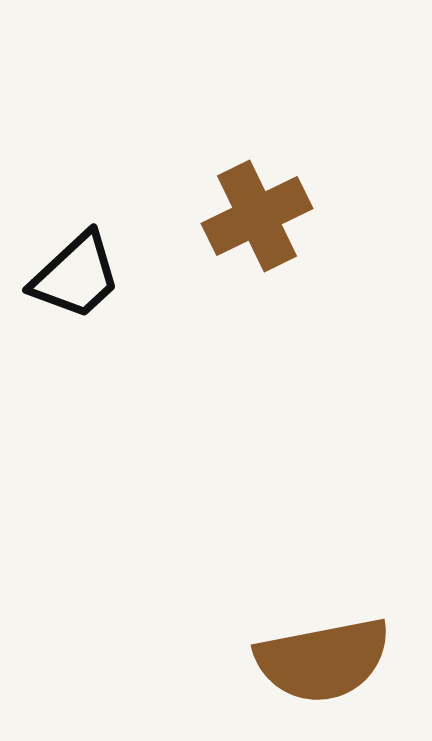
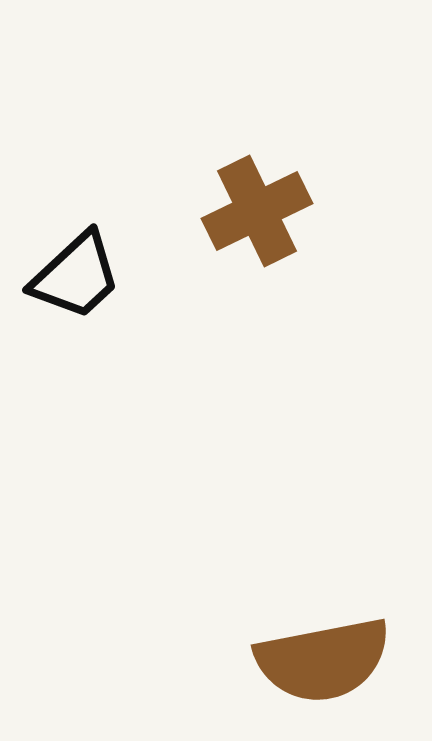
brown cross: moved 5 px up
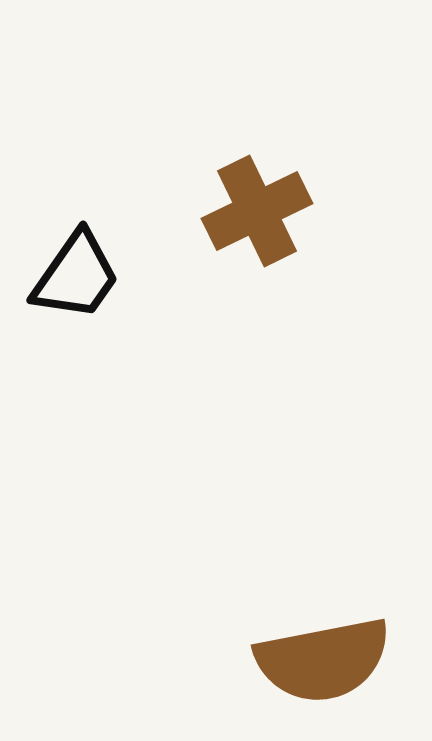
black trapezoid: rotated 12 degrees counterclockwise
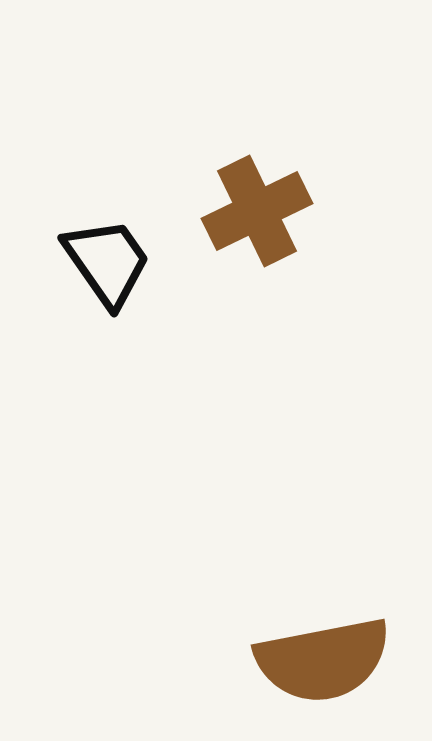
black trapezoid: moved 31 px right, 14 px up; rotated 70 degrees counterclockwise
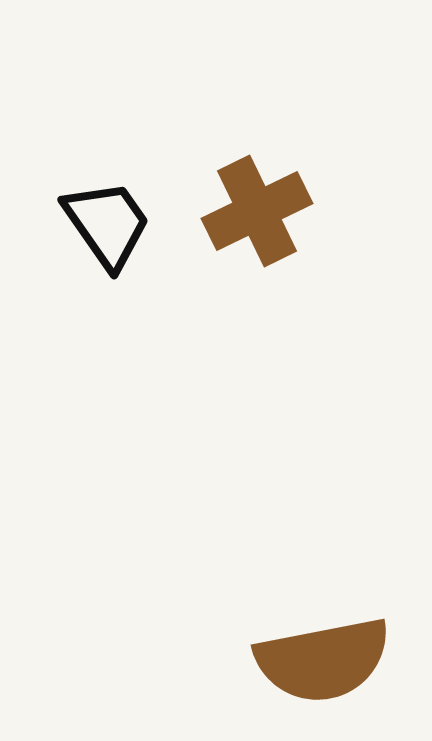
black trapezoid: moved 38 px up
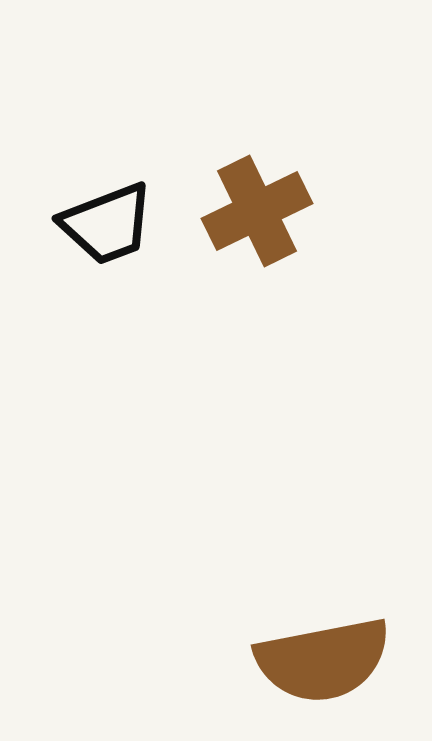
black trapezoid: rotated 104 degrees clockwise
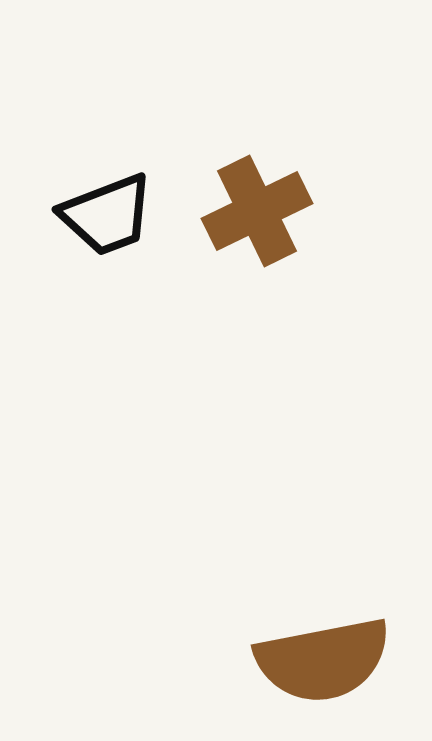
black trapezoid: moved 9 px up
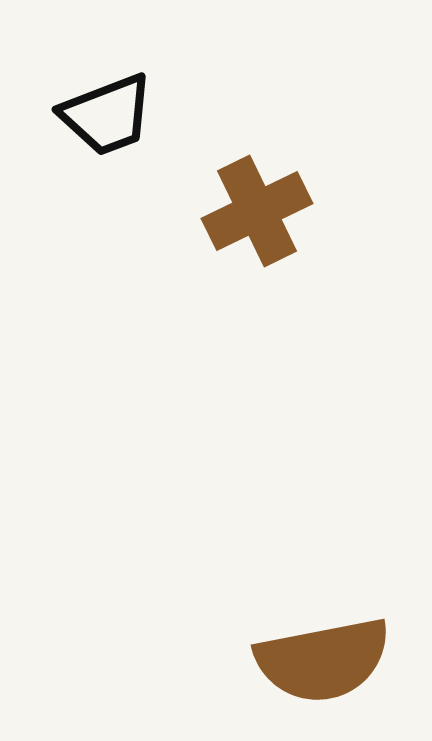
black trapezoid: moved 100 px up
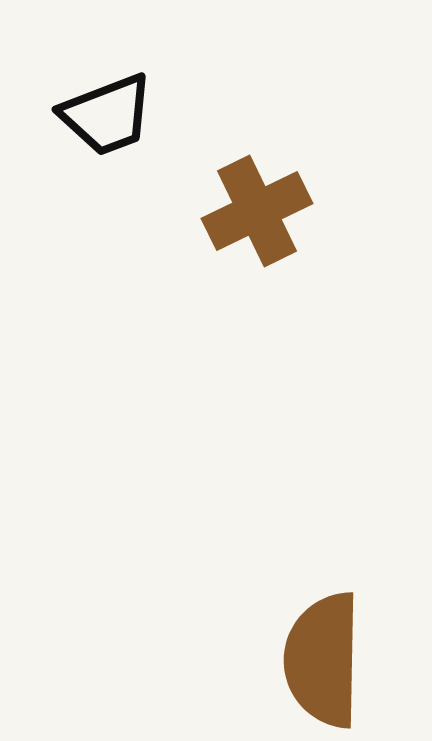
brown semicircle: rotated 102 degrees clockwise
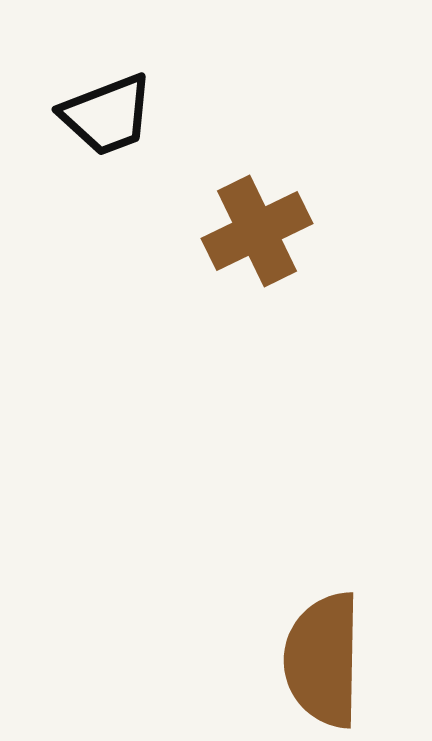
brown cross: moved 20 px down
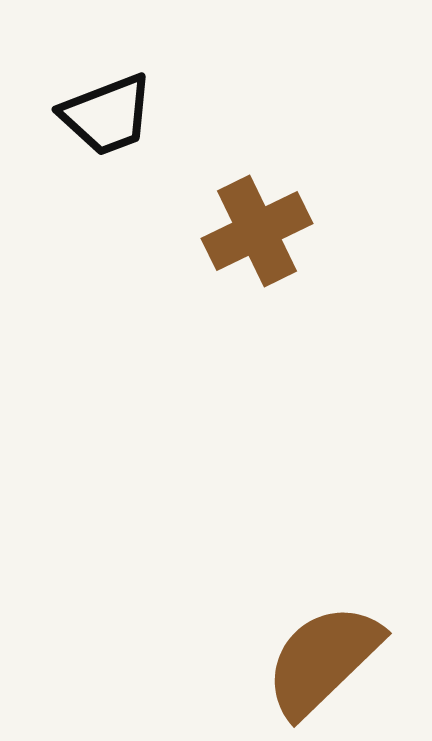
brown semicircle: rotated 45 degrees clockwise
